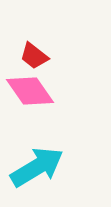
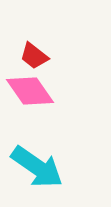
cyan arrow: rotated 66 degrees clockwise
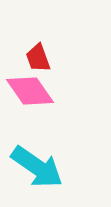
red trapezoid: moved 4 px right, 2 px down; rotated 32 degrees clockwise
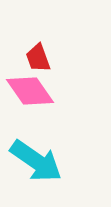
cyan arrow: moved 1 px left, 6 px up
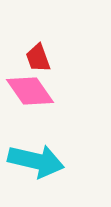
cyan arrow: rotated 22 degrees counterclockwise
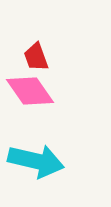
red trapezoid: moved 2 px left, 1 px up
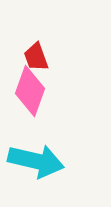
pink diamond: rotated 54 degrees clockwise
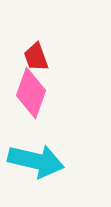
pink diamond: moved 1 px right, 2 px down
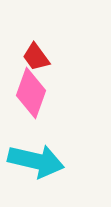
red trapezoid: rotated 16 degrees counterclockwise
